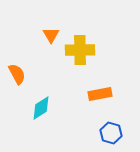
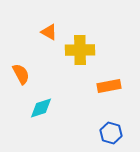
orange triangle: moved 2 px left, 3 px up; rotated 30 degrees counterclockwise
orange semicircle: moved 4 px right
orange rectangle: moved 9 px right, 8 px up
cyan diamond: rotated 15 degrees clockwise
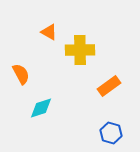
orange rectangle: rotated 25 degrees counterclockwise
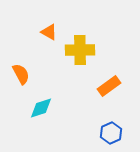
blue hexagon: rotated 20 degrees clockwise
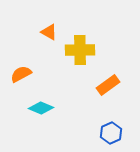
orange semicircle: rotated 90 degrees counterclockwise
orange rectangle: moved 1 px left, 1 px up
cyan diamond: rotated 40 degrees clockwise
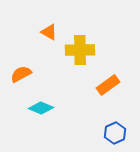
blue hexagon: moved 4 px right
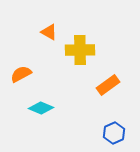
blue hexagon: moved 1 px left
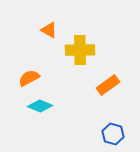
orange triangle: moved 2 px up
orange semicircle: moved 8 px right, 4 px down
cyan diamond: moved 1 px left, 2 px up
blue hexagon: moved 1 px left, 1 px down; rotated 20 degrees counterclockwise
